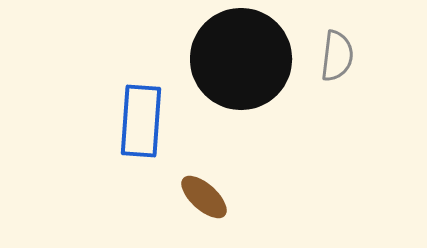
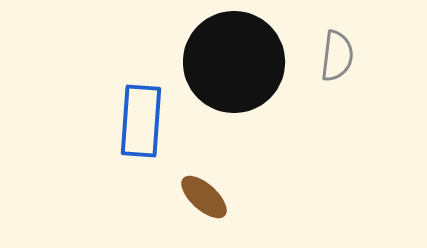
black circle: moved 7 px left, 3 px down
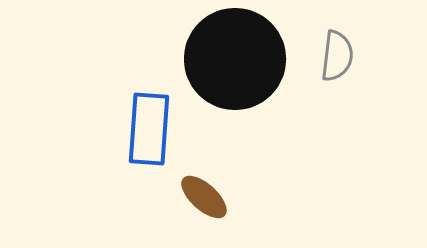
black circle: moved 1 px right, 3 px up
blue rectangle: moved 8 px right, 8 px down
